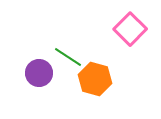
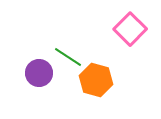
orange hexagon: moved 1 px right, 1 px down
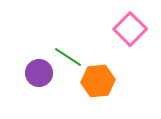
orange hexagon: moved 2 px right, 1 px down; rotated 20 degrees counterclockwise
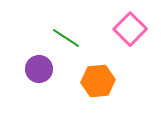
green line: moved 2 px left, 19 px up
purple circle: moved 4 px up
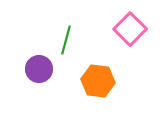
green line: moved 2 px down; rotated 72 degrees clockwise
orange hexagon: rotated 12 degrees clockwise
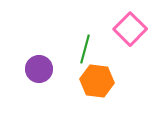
green line: moved 19 px right, 9 px down
orange hexagon: moved 1 px left
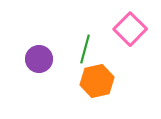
purple circle: moved 10 px up
orange hexagon: rotated 20 degrees counterclockwise
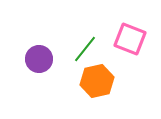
pink square: moved 10 px down; rotated 24 degrees counterclockwise
green line: rotated 24 degrees clockwise
